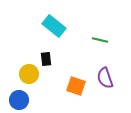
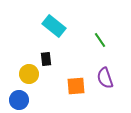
green line: rotated 42 degrees clockwise
orange square: rotated 24 degrees counterclockwise
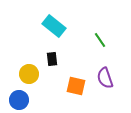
black rectangle: moved 6 px right
orange square: rotated 18 degrees clockwise
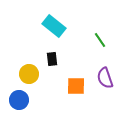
orange square: rotated 12 degrees counterclockwise
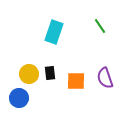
cyan rectangle: moved 6 px down; rotated 70 degrees clockwise
green line: moved 14 px up
black rectangle: moved 2 px left, 14 px down
orange square: moved 5 px up
blue circle: moved 2 px up
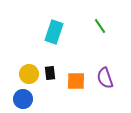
blue circle: moved 4 px right, 1 px down
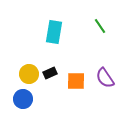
cyan rectangle: rotated 10 degrees counterclockwise
black rectangle: rotated 72 degrees clockwise
purple semicircle: rotated 15 degrees counterclockwise
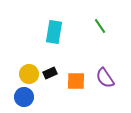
blue circle: moved 1 px right, 2 px up
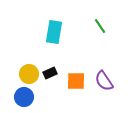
purple semicircle: moved 1 px left, 3 px down
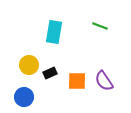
green line: rotated 35 degrees counterclockwise
yellow circle: moved 9 px up
orange square: moved 1 px right
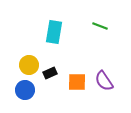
orange square: moved 1 px down
blue circle: moved 1 px right, 7 px up
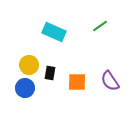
green line: rotated 56 degrees counterclockwise
cyan rectangle: rotated 75 degrees counterclockwise
black rectangle: rotated 56 degrees counterclockwise
purple semicircle: moved 6 px right
blue circle: moved 2 px up
